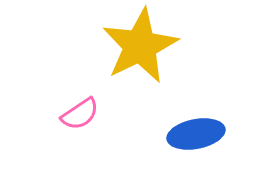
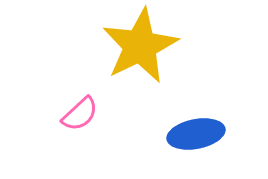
pink semicircle: rotated 9 degrees counterclockwise
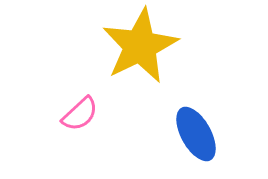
blue ellipse: rotated 72 degrees clockwise
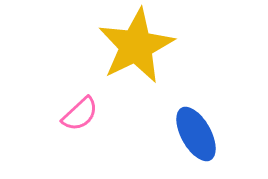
yellow star: moved 4 px left
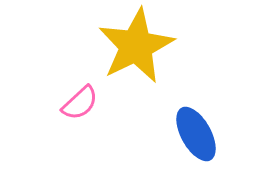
pink semicircle: moved 11 px up
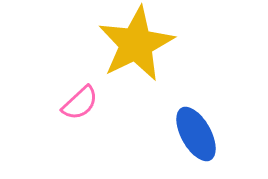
yellow star: moved 2 px up
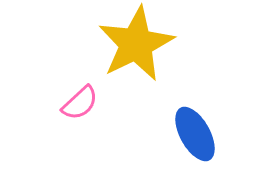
blue ellipse: moved 1 px left
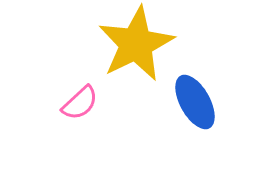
blue ellipse: moved 32 px up
